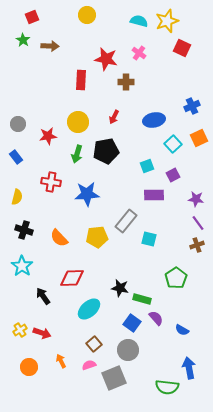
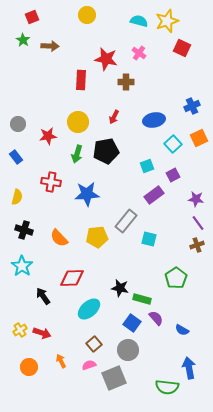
purple rectangle at (154, 195): rotated 36 degrees counterclockwise
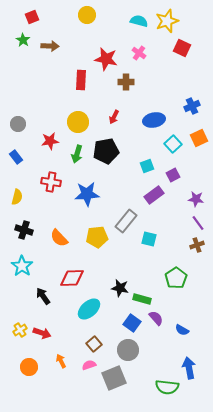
red star at (48, 136): moved 2 px right, 5 px down
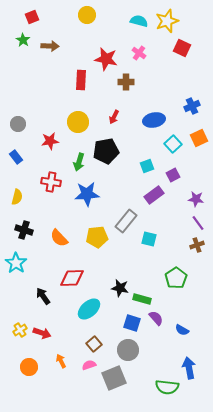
green arrow at (77, 154): moved 2 px right, 8 px down
cyan star at (22, 266): moved 6 px left, 3 px up
blue square at (132, 323): rotated 18 degrees counterclockwise
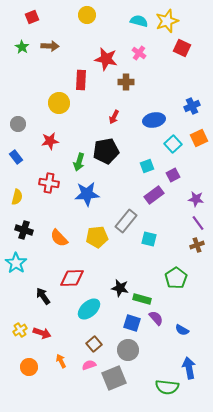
green star at (23, 40): moved 1 px left, 7 px down
yellow circle at (78, 122): moved 19 px left, 19 px up
red cross at (51, 182): moved 2 px left, 1 px down
